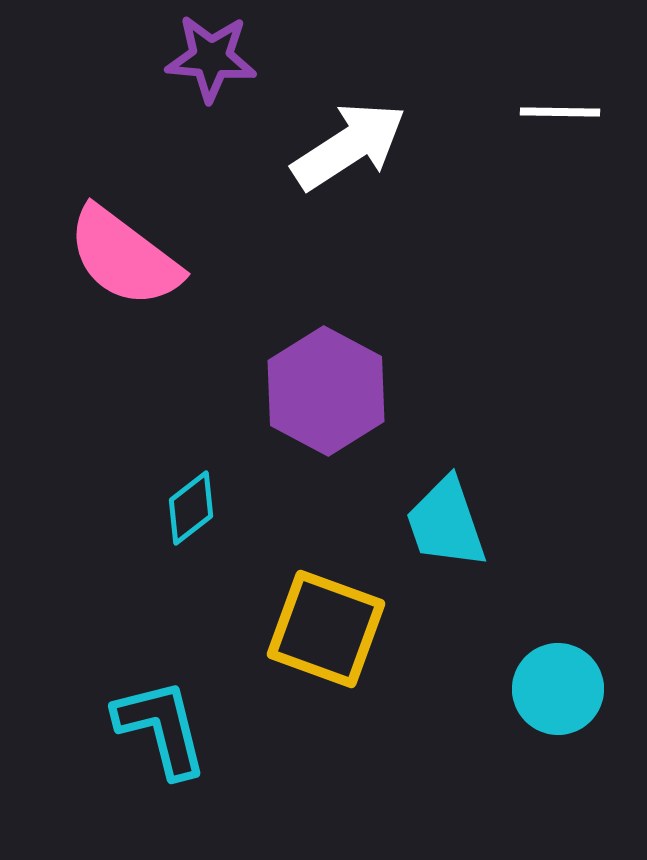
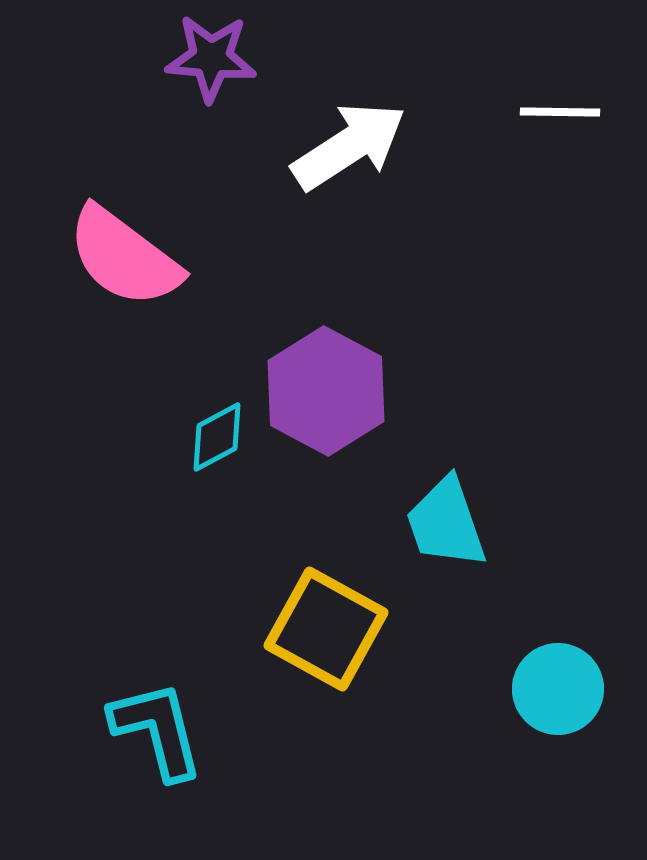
cyan diamond: moved 26 px right, 71 px up; rotated 10 degrees clockwise
yellow square: rotated 9 degrees clockwise
cyan L-shape: moved 4 px left, 2 px down
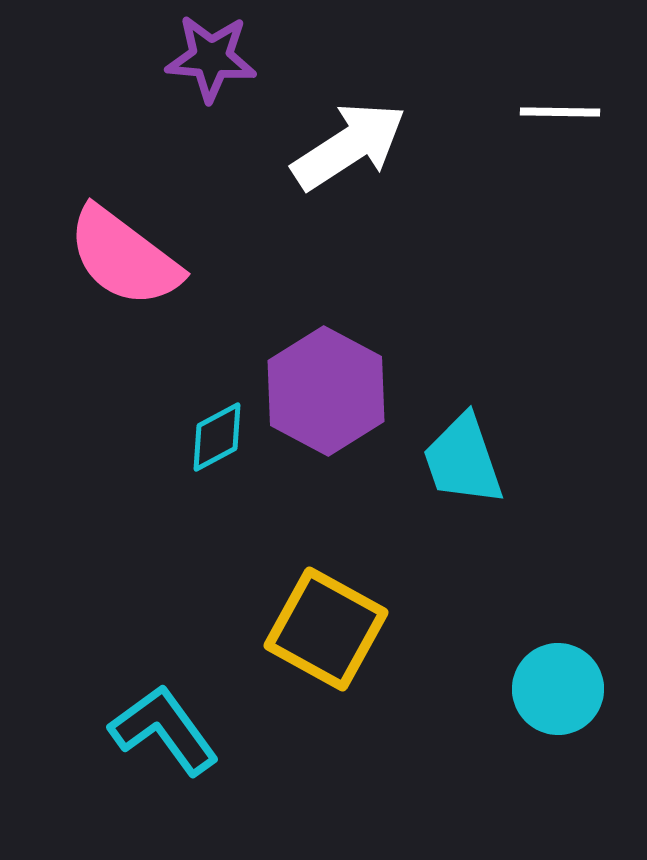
cyan trapezoid: moved 17 px right, 63 px up
cyan L-shape: moved 7 px right; rotated 22 degrees counterclockwise
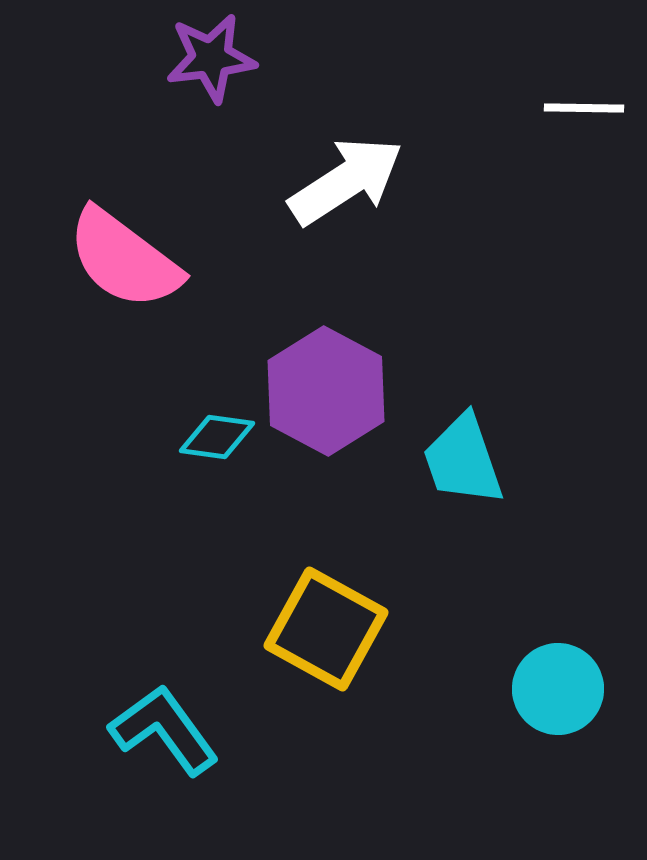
purple star: rotated 12 degrees counterclockwise
white line: moved 24 px right, 4 px up
white arrow: moved 3 px left, 35 px down
pink semicircle: moved 2 px down
cyan diamond: rotated 36 degrees clockwise
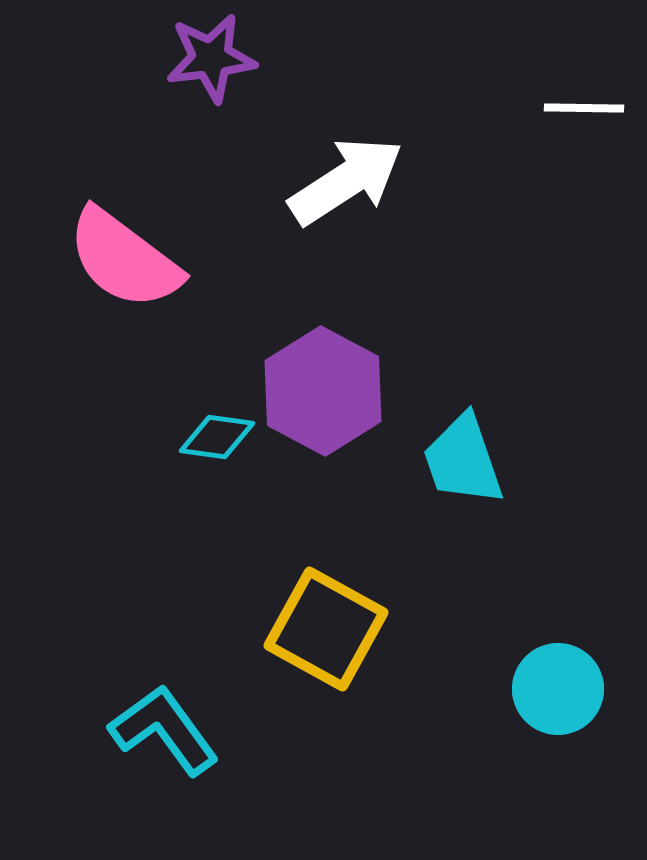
purple hexagon: moved 3 px left
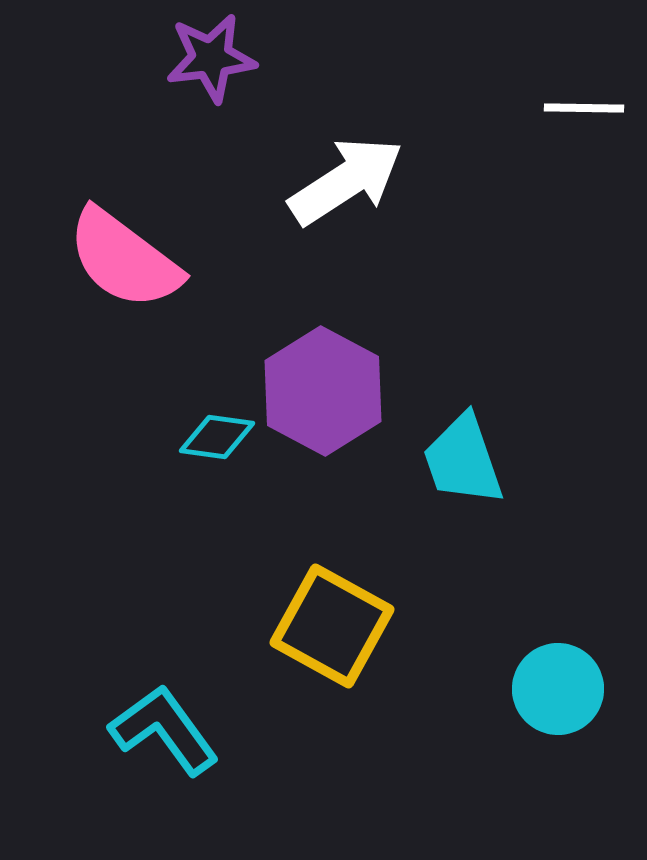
yellow square: moved 6 px right, 3 px up
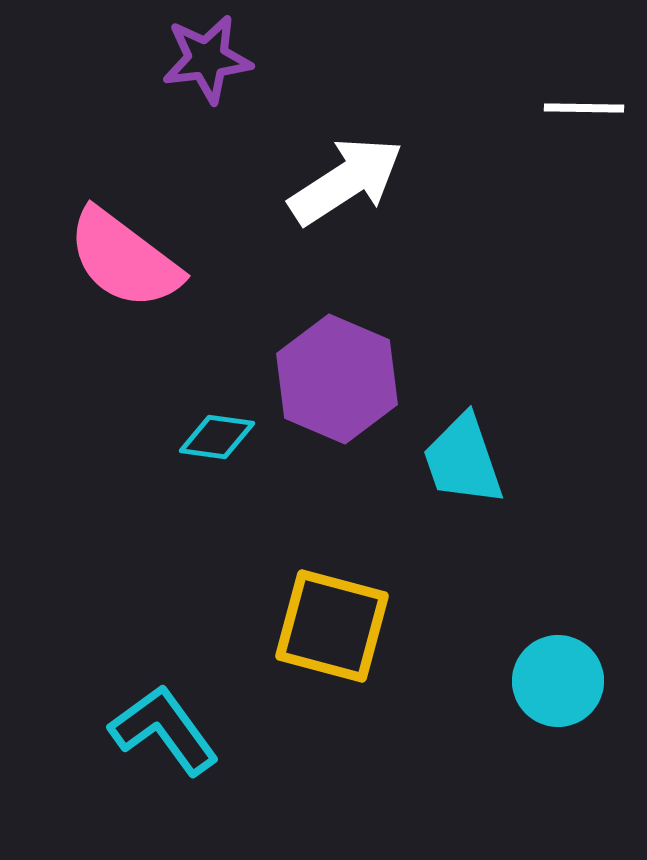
purple star: moved 4 px left, 1 px down
purple hexagon: moved 14 px right, 12 px up; rotated 5 degrees counterclockwise
yellow square: rotated 14 degrees counterclockwise
cyan circle: moved 8 px up
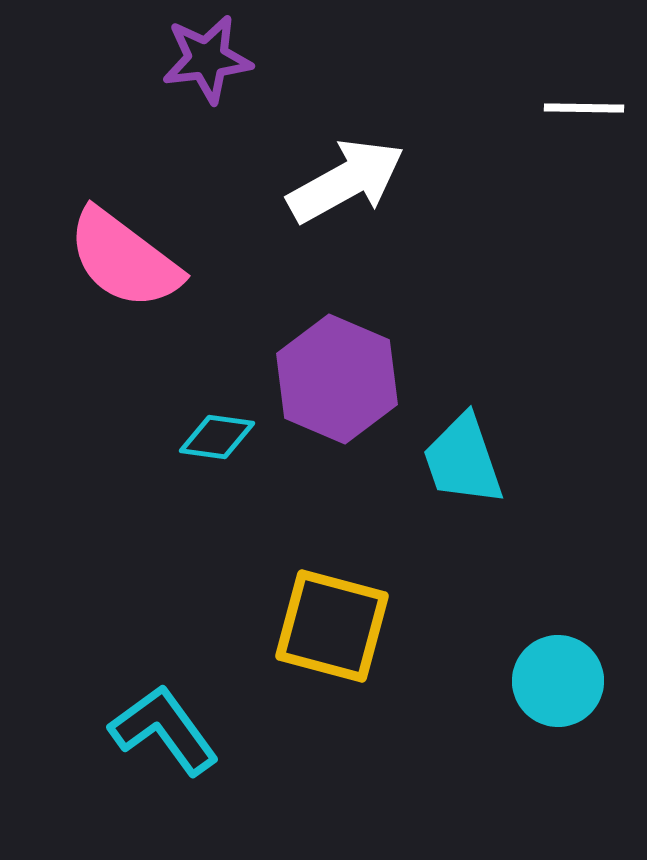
white arrow: rotated 4 degrees clockwise
